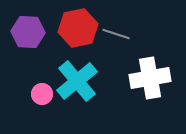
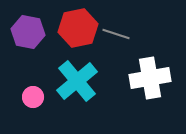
purple hexagon: rotated 8 degrees clockwise
pink circle: moved 9 px left, 3 px down
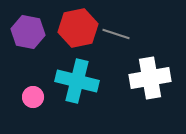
cyan cross: rotated 36 degrees counterclockwise
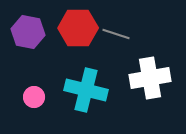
red hexagon: rotated 12 degrees clockwise
cyan cross: moved 9 px right, 9 px down
pink circle: moved 1 px right
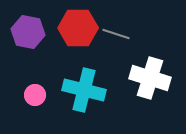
white cross: rotated 27 degrees clockwise
cyan cross: moved 2 px left
pink circle: moved 1 px right, 2 px up
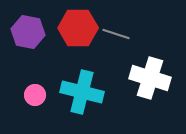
cyan cross: moved 2 px left, 2 px down
